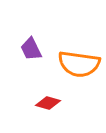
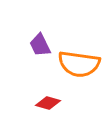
purple trapezoid: moved 9 px right, 4 px up
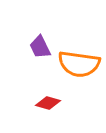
purple trapezoid: moved 2 px down
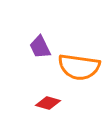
orange semicircle: moved 3 px down
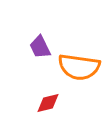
red diamond: rotated 30 degrees counterclockwise
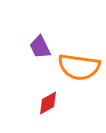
red diamond: rotated 15 degrees counterclockwise
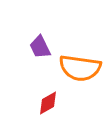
orange semicircle: moved 1 px right, 1 px down
